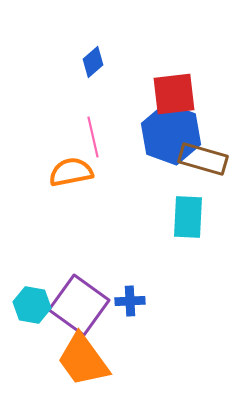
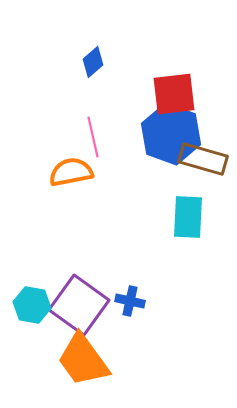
blue cross: rotated 16 degrees clockwise
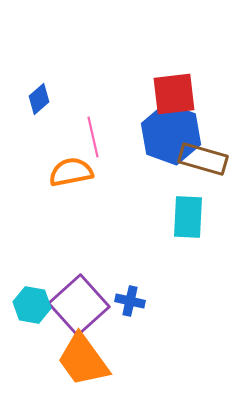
blue diamond: moved 54 px left, 37 px down
purple square: rotated 12 degrees clockwise
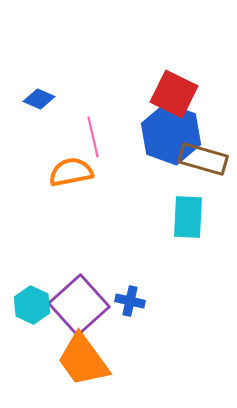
red square: rotated 33 degrees clockwise
blue diamond: rotated 64 degrees clockwise
cyan hexagon: rotated 15 degrees clockwise
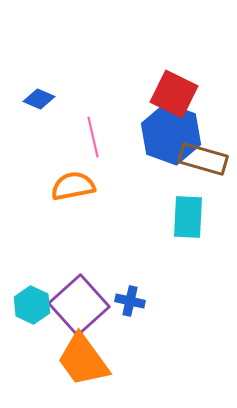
orange semicircle: moved 2 px right, 14 px down
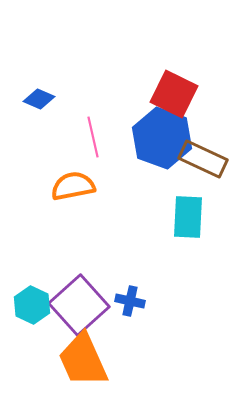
blue hexagon: moved 9 px left, 4 px down
brown rectangle: rotated 9 degrees clockwise
orange trapezoid: rotated 12 degrees clockwise
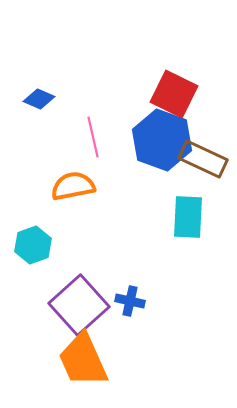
blue hexagon: moved 2 px down
cyan hexagon: moved 1 px right, 60 px up; rotated 15 degrees clockwise
